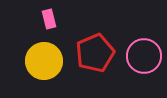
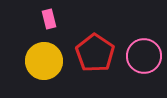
red pentagon: rotated 15 degrees counterclockwise
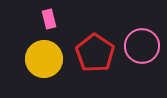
pink circle: moved 2 px left, 10 px up
yellow circle: moved 2 px up
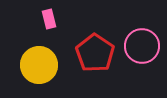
yellow circle: moved 5 px left, 6 px down
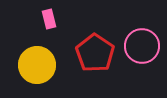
yellow circle: moved 2 px left
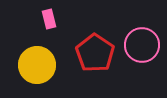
pink circle: moved 1 px up
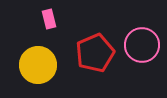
red pentagon: rotated 15 degrees clockwise
yellow circle: moved 1 px right
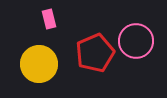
pink circle: moved 6 px left, 4 px up
yellow circle: moved 1 px right, 1 px up
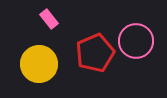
pink rectangle: rotated 24 degrees counterclockwise
